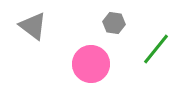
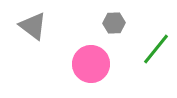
gray hexagon: rotated 10 degrees counterclockwise
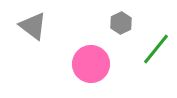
gray hexagon: moved 7 px right; rotated 25 degrees counterclockwise
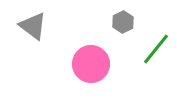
gray hexagon: moved 2 px right, 1 px up
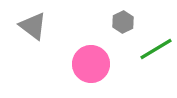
green line: rotated 20 degrees clockwise
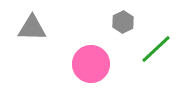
gray triangle: moved 1 px left, 2 px down; rotated 36 degrees counterclockwise
green line: rotated 12 degrees counterclockwise
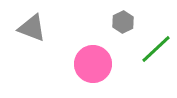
gray triangle: rotated 20 degrees clockwise
pink circle: moved 2 px right
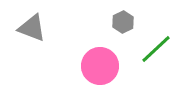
pink circle: moved 7 px right, 2 px down
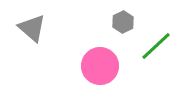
gray triangle: rotated 20 degrees clockwise
green line: moved 3 px up
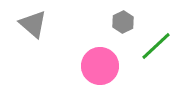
gray triangle: moved 1 px right, 4 px up
